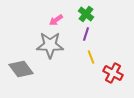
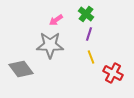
purple line: moved 3 px right
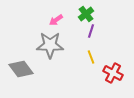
green cross: rotated 14 degrees clockwise
purple line: moved 2 px right, 3 px up
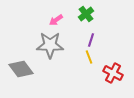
purple line: moved 9 px down
yellow line: moved 2 px left
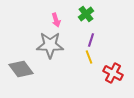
pink arrow: rotated 72 degrees counterclockwise
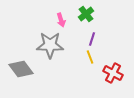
pink arrow: moved 5 px right
purple line: moved 1 px right, 1 px up
yellow line: moved 1 px right
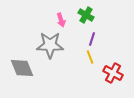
green cross: moved 1 px down; rotated 21 degrees counterclockwise
gray diamond: moved 1 px right, 1 px up; rotated 15 degrees clockwise
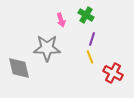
gray star: moved 3 px left, 3 px down
gray diamond: moved 3 px left; rotated 10 degrees clockwise
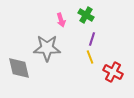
red cross: moved 1 px up
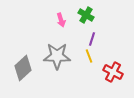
gray star: moved 10 px right, 8 px down
yellow line: moved 1 px left, 1 px up
gray diamond: moved 4 px right; rotated 60 degrees clockwise
